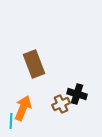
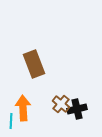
black cross: moved 15 px down; rotated 30 degrees counterclockwise
brown cross: rotated 24 degrees counterclockwise
orange arrow: rotated 25 degrees counterclockwise
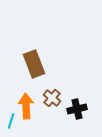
brown cross: moved 9 px left, 6 px up
orange arrow: moved 3 px right, 2 px up
cyan line: rotated 14 degrees clockwise
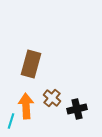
brown rectangle: moved 3 px left; rotated 36 degrees clockwise
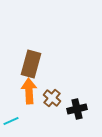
orange arrow: moved 3 px right, 15 px up
cyan line: rotated 49 degrees clockwise
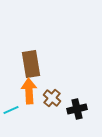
brown rectangle: rotated 24 degrees counterclockwise
cyan line: moved 11 px up
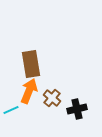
orange arrow: rotated 25 degrees clockwise
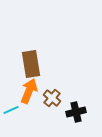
black cross: moved 1 px left, 3 px down
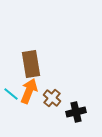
cyan line: moved 16 px up; rotated 63 degrees clockwise
